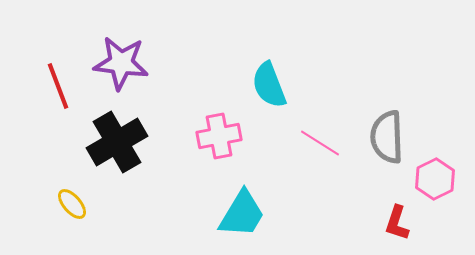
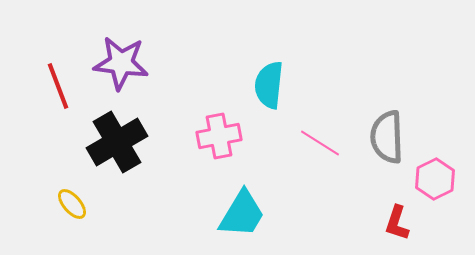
cyan semicircle: rotated 27 degrees clockwise
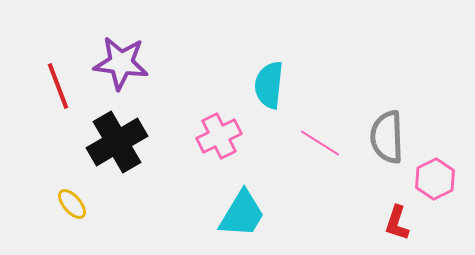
pink cross: rotated 15 degrees counterclockwise
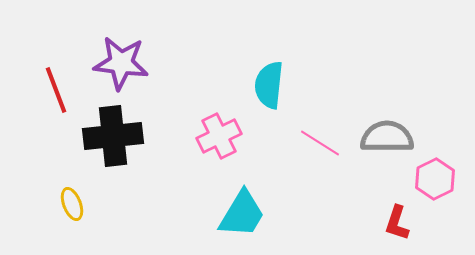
red line: moved 2 px left, 4 px down
gray semicircle: rotated 92 degrees clockwise
black cross: moved 4 px left, 6 px up; rotated 24 degrees clockwise
yellow ellipse: rotated 20 degrees clockwise
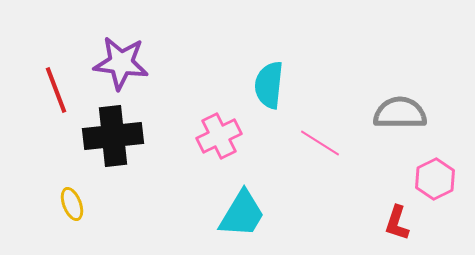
gray semicircle: moved 13 px right, 24 px up
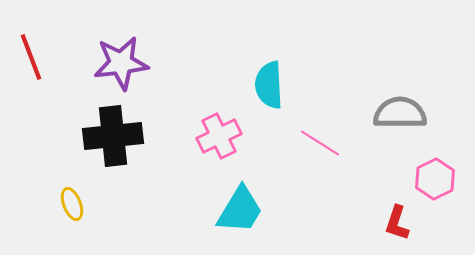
purple star: rotated 14 degrees counterclockwise
cyan semicircle: rotated 9 degrees counterclockwise
red line: moved 25 px left, 33 px up
cyan trapezoid: moved 2 px left, 4 px up
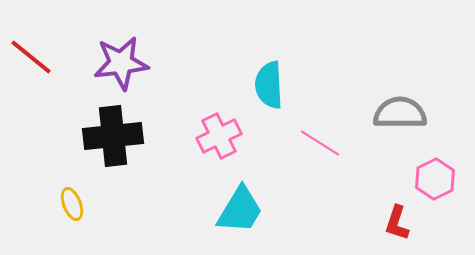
red line: rotated 30 degrees counterclockwise
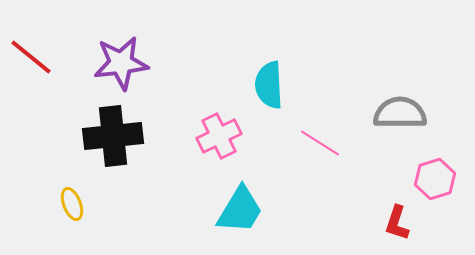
pink hexagon: rotated 9 degrees clockwise
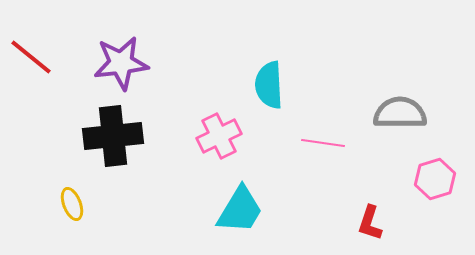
pink line: moved 3 px right; rotated 24 degrees counterclockwise
red L-shape: moved 27 px left
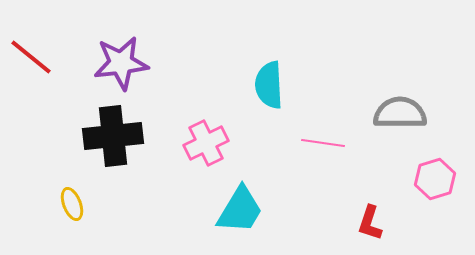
pink cross: moved 13 px left, 7 px down
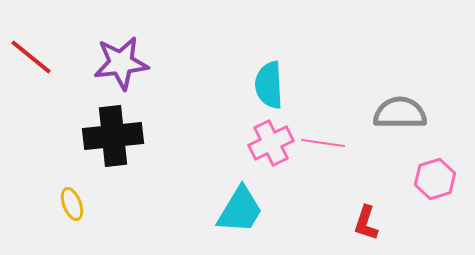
pink cross: moved 65 px right
red L-shape: moved 4 px left
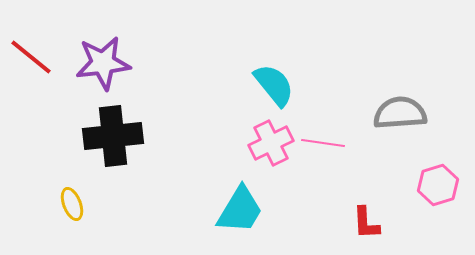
purple star: moved 18 px left
cyan semicircle: moved 5 px right; rotated 144 degrees clockwise
gray semicircle: rotated 4 degrees counterclockwise
pink hexagon: moved 3 px right, 6 px down
red L-shape: rotated 21 degrees counterclockwise
